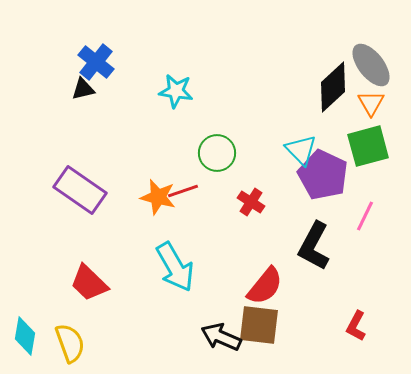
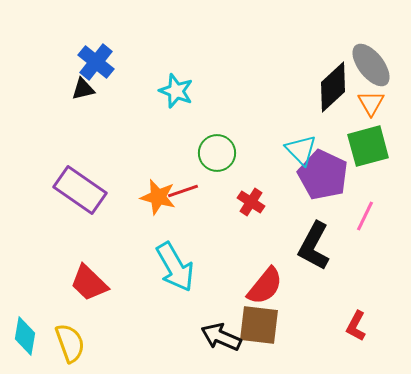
cyan star: rotated 12 degrees clockwise
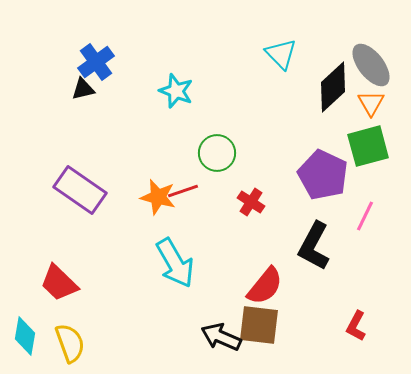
blue cross: rotated 15 degrees clockwise
cyan triangle: moved 20 px left, 96 px up
cyan arrow: moved 4 px up
red trapezoid: moved 30 px left
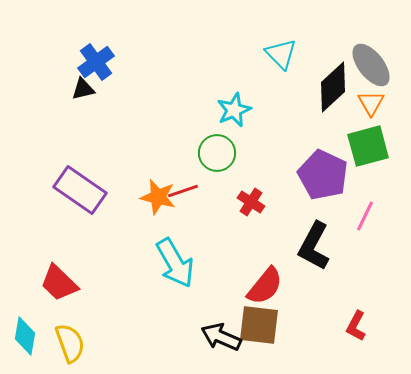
cyan star: moved 58 px right, 19 px down; rotated 28 degrees clockwise
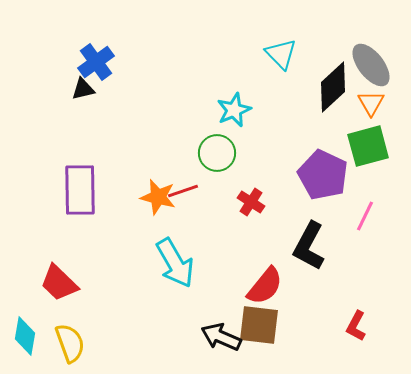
purple rectangle: rotated 54 degrees clockwise
black L-shape: moved 5 px left
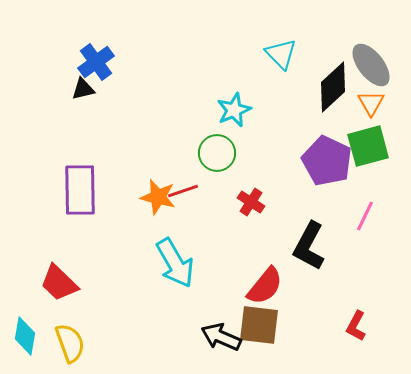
purple pentagon: moved 4 px right, 14 px up
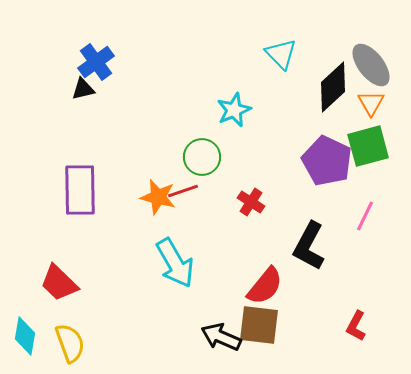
green circle: moved 15 px left, 4 px down
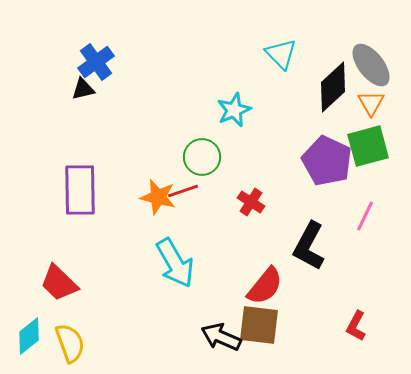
cyan diamond: moved 4 px right; rotated 42 degrees clockwise
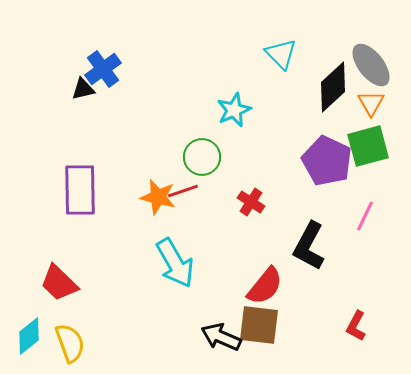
blue cross: moved 7 px right, 7 px down
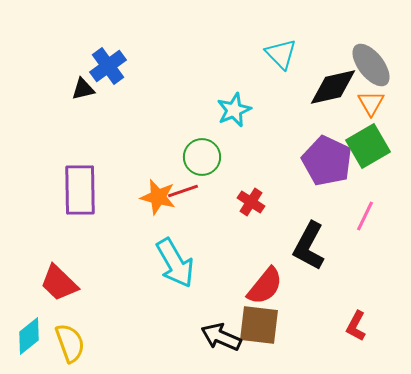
blue cross: moved 5 px right, 3 px up
black diamond: rotated 30 degrees clockwise
green square: rotated 15 degrees counterclockwise
